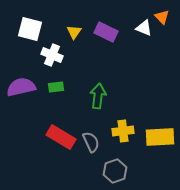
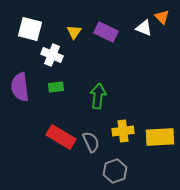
purple semicircle: moved 1 px left; rotated 84 degrees counterclockwise
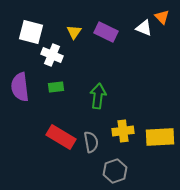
white square: moved 1 px right, 3 px down
gray semicircle: rotated 15 degrees clockwise
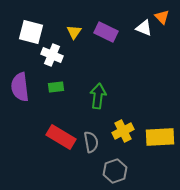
yellow cross: rotated 20 degrees counterclockwise
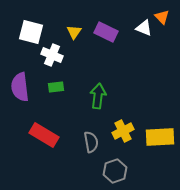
red rectangle: moved 17 px left, 2 px up
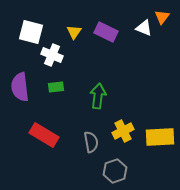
orange triangle: rotated 21 degrees clockwise
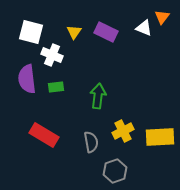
purple semicircle: moved 7 px right, 8 px up
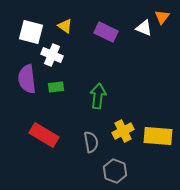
yellow triangle: moved 9 px left, 6 px up; rotated 28 degrees counterclockwise
yellow rectangle: moved 2 px left, 1 px up; rotated 8 degrees clockwise
gray hexagon: rotated 20 degrees counterclockwise
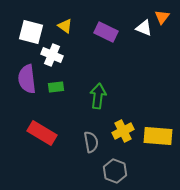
red rectangle: moved 2 px left, 2 px up
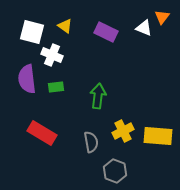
white square: moved 1 px right
